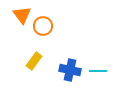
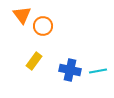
cyan line: rotated 12 degrees counterclockwise
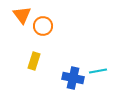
yellow rectangle: rotated 18 degrees counterclockwise
blue cross: moved 3 px right, 8 px down
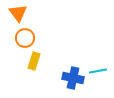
orange triangle: moved 4 px left, 2 px up
orange circle: moved 18 px left, 12 px down
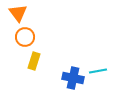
orange circle: moved 1 px up
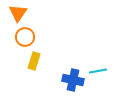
orange triangle: rotated 12 degrees clockwise
blue cross: moved 2 px down
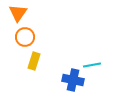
cyan line: moved 6 px left, 6 px up
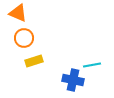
orange triangle: rotated 42 degrees counterclockwise
orange circle: moved 1 px left, 1 px down
yellow rectangle: rotated 54 degrees clockwise
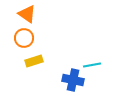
orange triangle: moved 9 px right, 1 px down; rotated 12 degrees clockwise
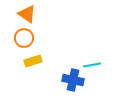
yellow rectangle: moved 1 px left
